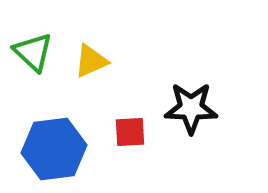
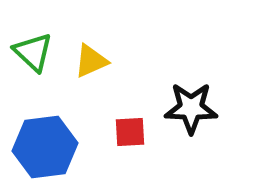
blue hexagon: moved 9 px left, 2 px up
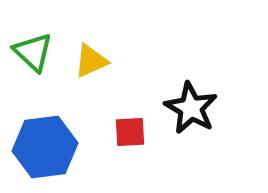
black star: rotated 28 degrees clockwise
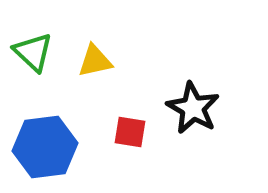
yellow triangle: moved 4 px right; rotated 12 degrees clockwise
black star: moved 2 px right
red square: rotated 12 degrees clockwise
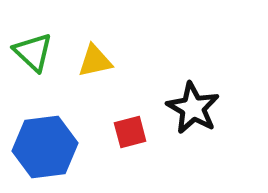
red square: rotated 24 degrees counterclockwise
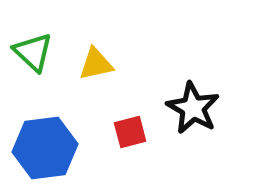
yellow triangle: moved 1 px right, 3 px down
blue hexagon: moved 1 px down
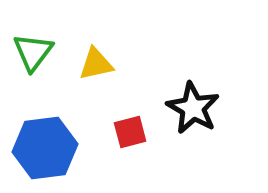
green triangle: rotated 24 degrees clockwise
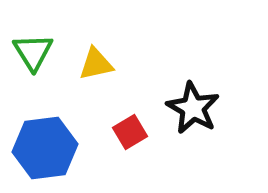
green triangle: rotated 9 degrees counterclockwise
red square: rotated 16 degrees counterclockwise
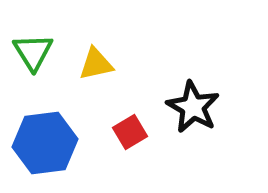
black star: moved 1 px up
blue hexagon: moved 5 px up
